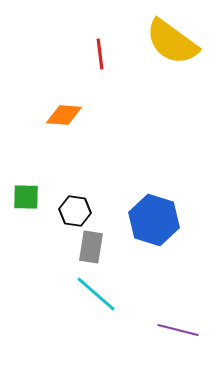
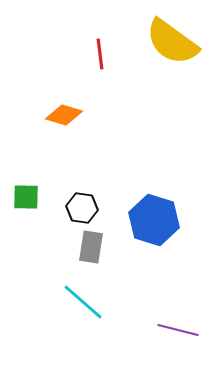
orange diamond: rotated 12 degrees clockwise
black hexagon: moved 7 px right, 3 px up
cyan line: moved 13 px left, 8 px down
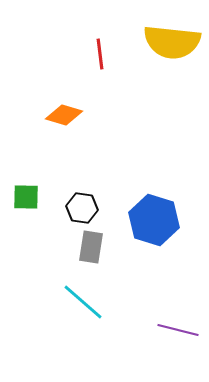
yellow semicircle: rotated 30 degrees counterclockwise
